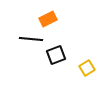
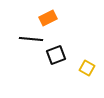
orange rectangle: moved 1 px up
yellow square: rotated 28 degrees counterclockwise
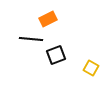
orange rectangle: moved 1 px down
yellow square: moved 4 px right
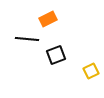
black line: moved 4 px left
yellow square: moved 3 px down; rotated 35 degrees clockwise
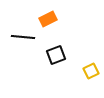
black line: moved 4 px left, 2 px up
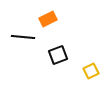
black square: moved 2 px right
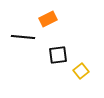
black square: rotated 12 degrees clockwise
yellow square: moved 10 px left; rotated 14 degrees counterclockwise
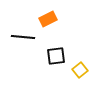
black square: moved 2 px left, 1 px down
yellow square: moved 1 px left, 1 px up
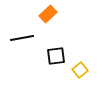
orange rectangle: moved 5 px up; rotated 18 degrees counterclockwise
black line: moved 1 px left, 1 px down; rotated 15 degrees counterclockwise
